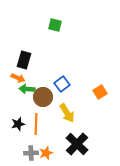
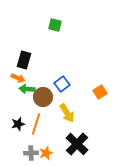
orange line: rotated 15 degrees clockwise
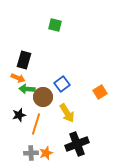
black star: moved 1 px right, 9 px up
black cross: rotated 25 degrees clockwise
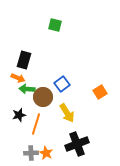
orange star: rotated 24 degrees counterclockwise
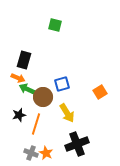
blue square: rotated 21 degrees clockwise
green arrow: rotated 21 degrees clockwise
gray cross: rotated 24 degrees clockwise
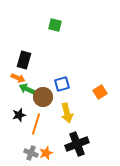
yellow arrow: rotated 18 degrees clockwise
orange star: rotated 24 degrees clockwise
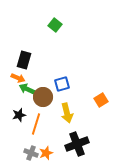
green square: rotated 24 degrees clockwise
orange square: moved 1 px right, 8 px down
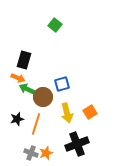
orange square: moved 11 px left, 12 px down
black star: moved 2 px left, 4 px down
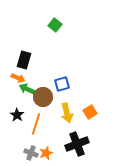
black star: moved 4 px up; rotated 24 degrees counterclockwise
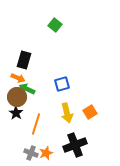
brown circle: moved 26 px left
black star: moved 1 px left, 2 px up
black cross: moved 2 px left, 1 px down
